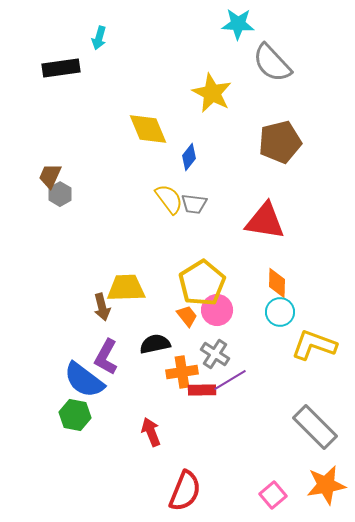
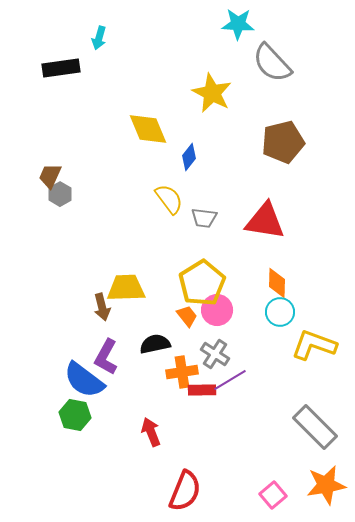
brown pentagon: moved 3 px right
gray trapezoid: moved 10 px right, 14 px down
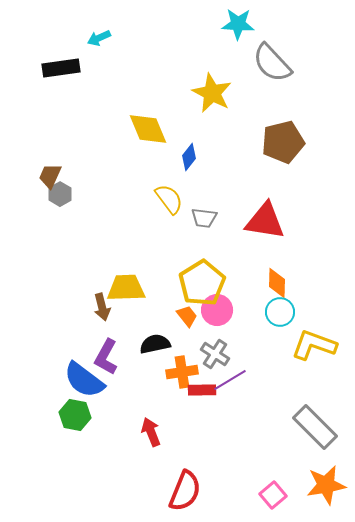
cyan arrow: rotated 50 degrees clockwise
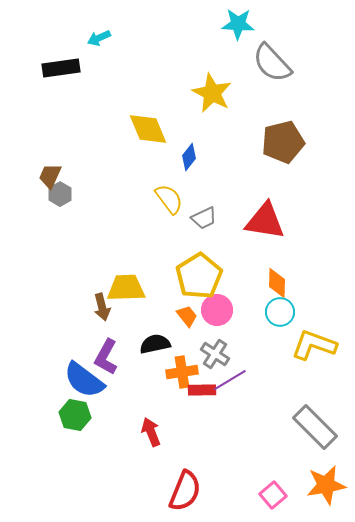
gray trapezoid: rotated 32 degrees counterclockwise
yellow pentagon: moved 3 px left, 7 px up
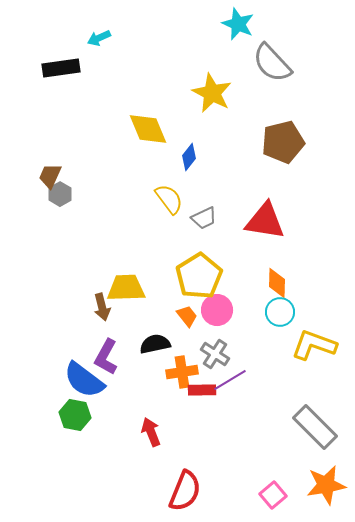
cyan star: rotated 20 degrees clockwise
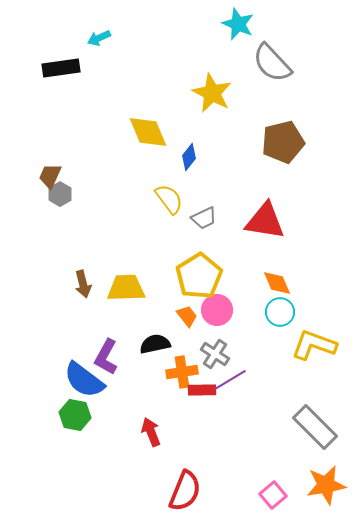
yellow diamond: moved 3 px down
orange diamond: rotated 24 degrees counterclockwise
brown arrow: moved 19 px left, 23 px up
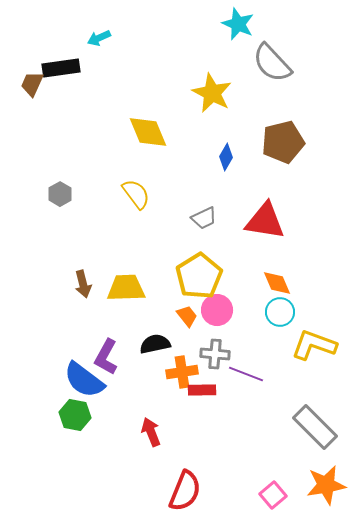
blue diamond: moved 37 px right; rotated 8 degrees counterclockwise
brown trapezoid: moved 18 px left, 92 px up
yellow semicircle: moved 33 px left, 5 px up
gray cross: rotated 28 degrees counterclockwise
purple line: moved 16 px right, 6 px up; rotated 52 degrees clockwise
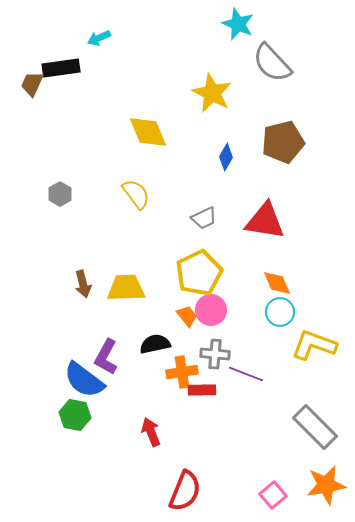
yellow pentagon: moved 3 px up; rotated 6 degrees clockwise
pink circle: moved 6 px left
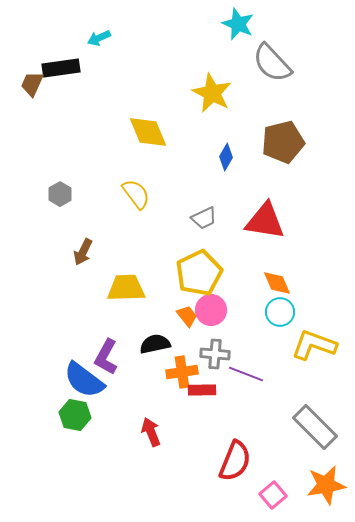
brown arrow: moved 32 px up; rotated 40 degrees clockwise
red semicircle: moved 50 px right, 30 px up
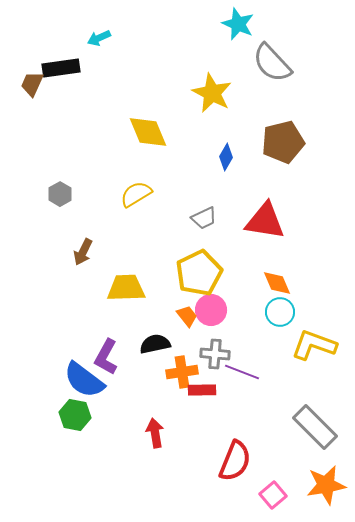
yellow semicircle: rotated 84 degrees counterclockwise
purple line: moved 4 px left, 2 px up
red arrow: moved 4 px right, 1 px down; rotated 12 degrees clockwise
